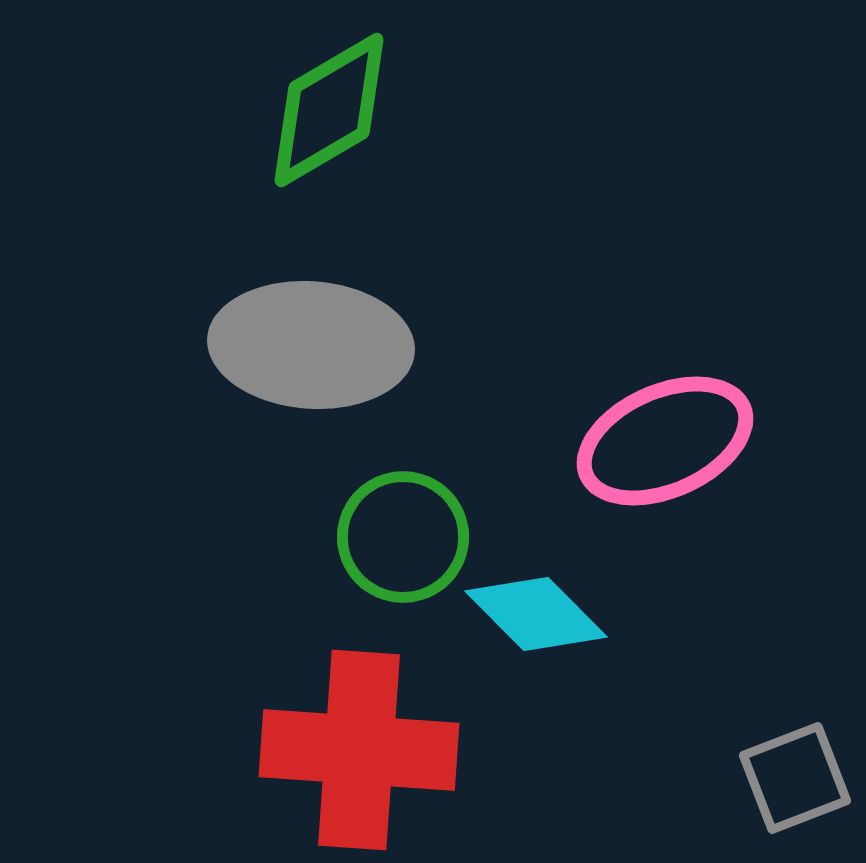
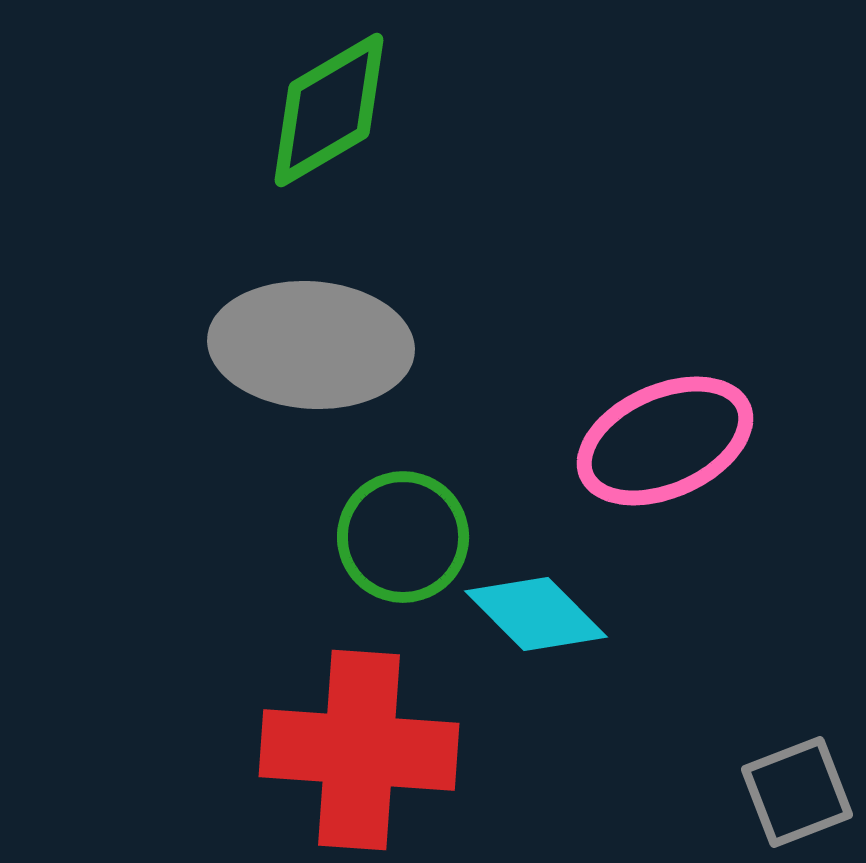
gray square: moved 2 px right, 14 px down
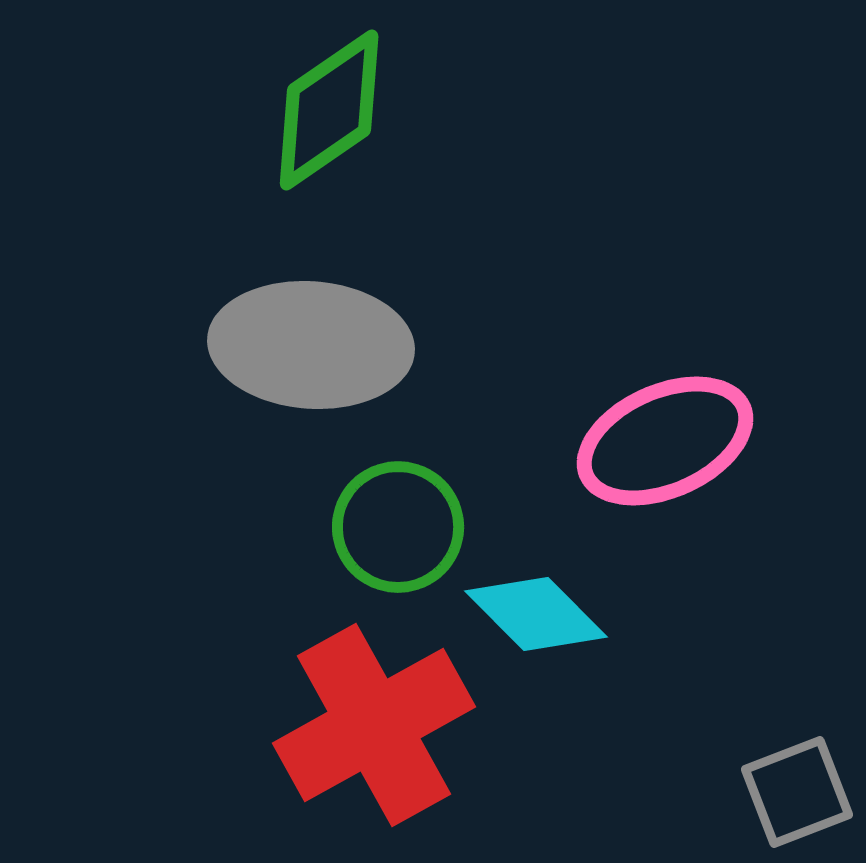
green diamond: rotated 4 degrees counterclockwise
green circle: moved 5 px left, 10 px up
red cross: moved 15 px right, 25 px up; rotated 33 degrees counterclockwise
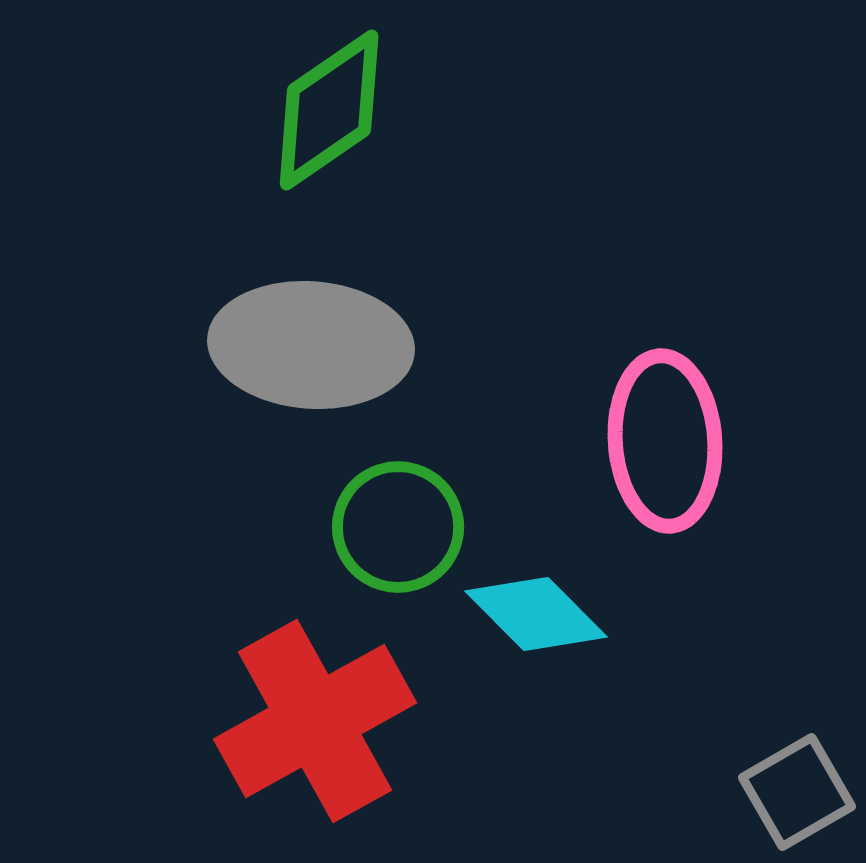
pink ellipse: rotated 70 degrees counterclockwise
red cross: moved 59 px left, 4 px up
gray square: rotated 9 degrees counterclockwise
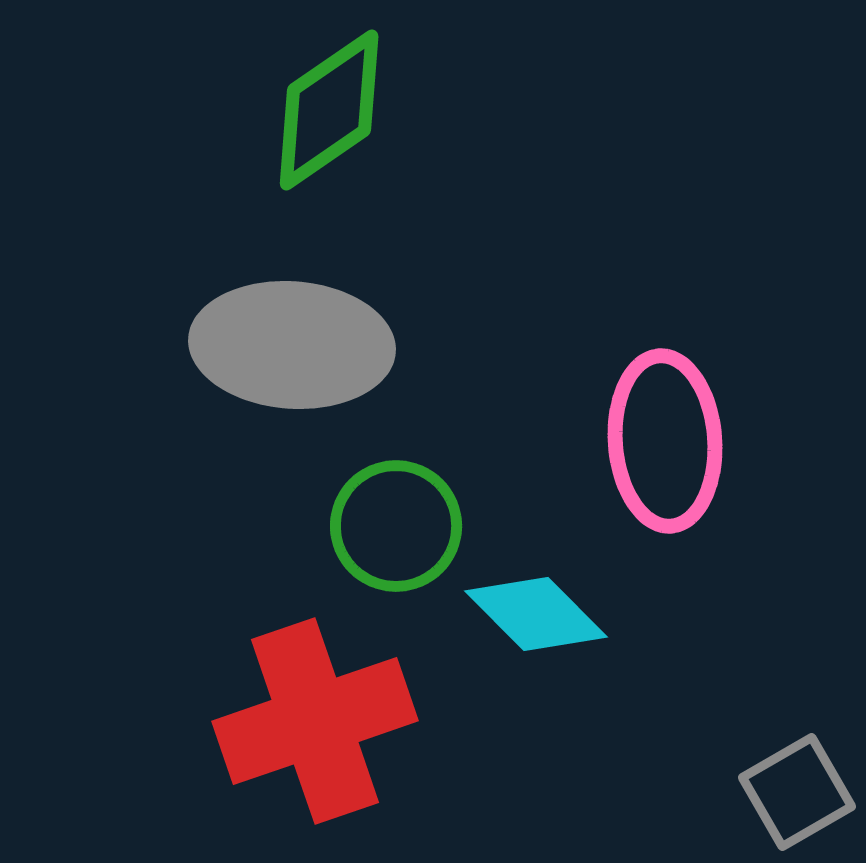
gray ellipse: moved 19 px left
green circle: moved 2 px left, 1 px up
red cross: rotated 10 degrees clockwise
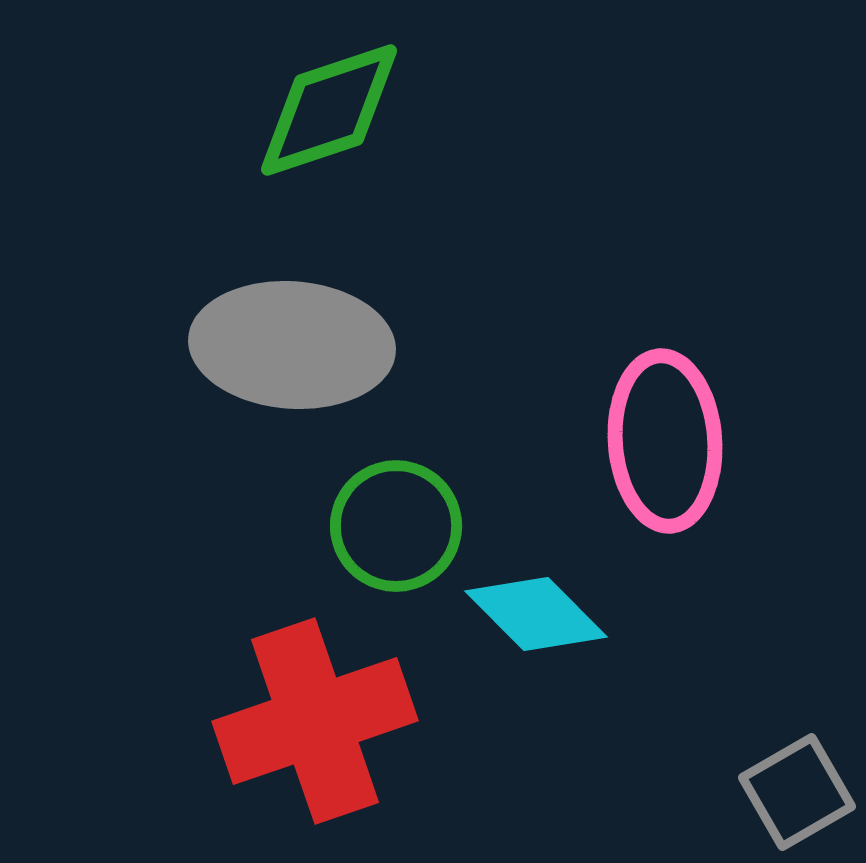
green diamond: rotated 16 degrees clockwise
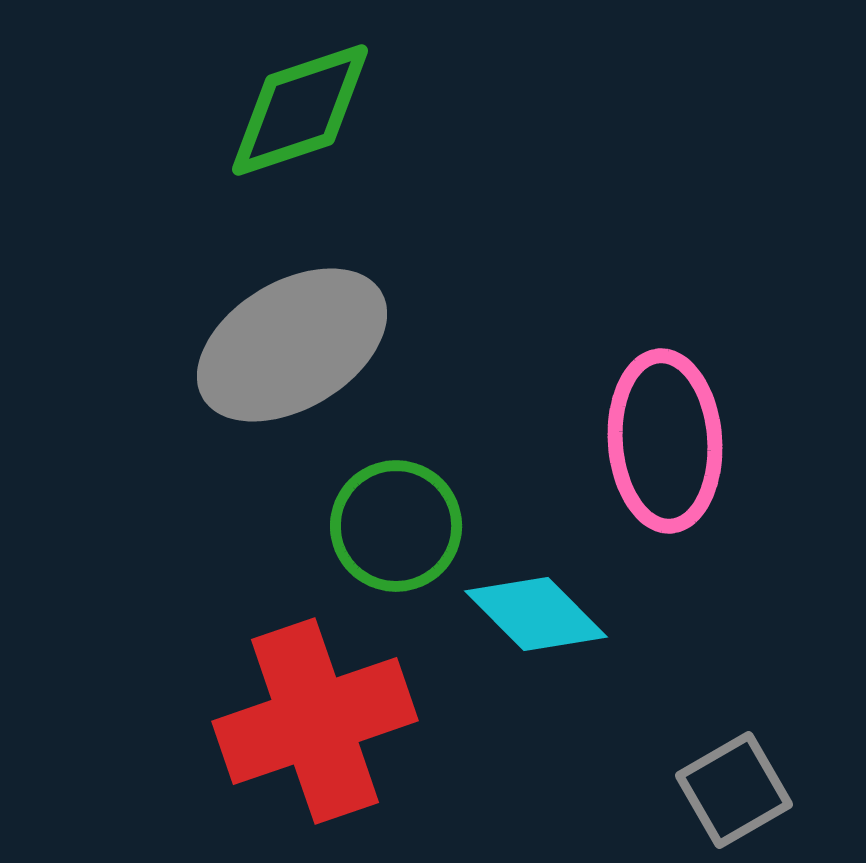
green diamond: moved 29 px left
gray ellipse: rotated 35 degrees counterclockwise
gray square: moved 63 px left, 2 px up
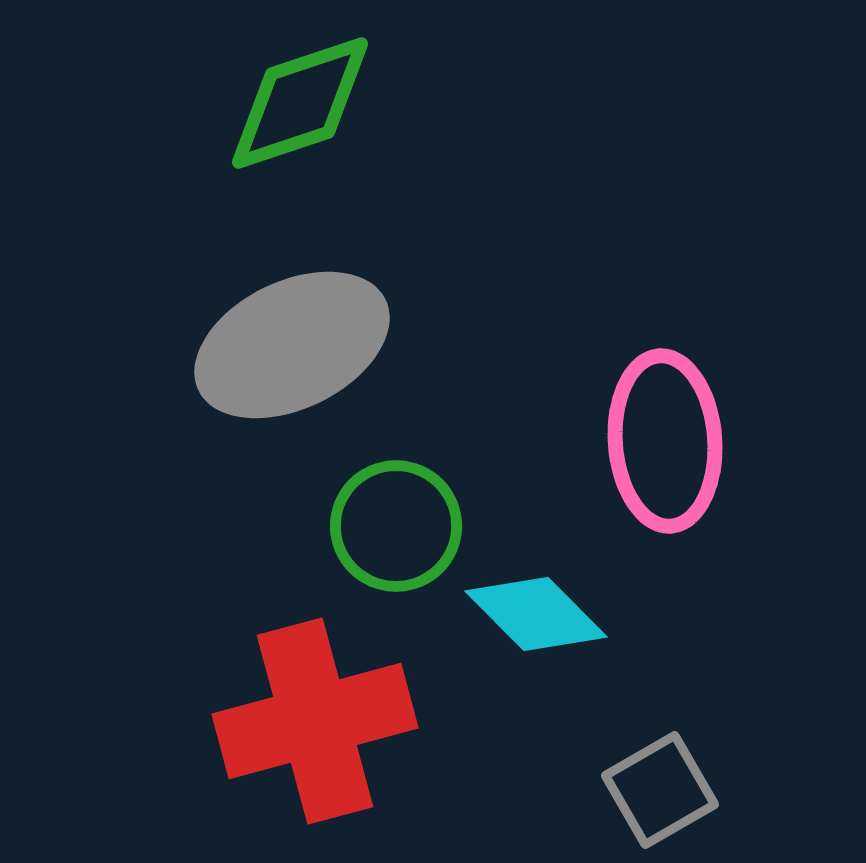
green diamond: moved 7 px up
gray ellipse: rotated 5 degrees clockwise
red cross: rotated 4 degrees clockwise
gray square: moved 74 px left
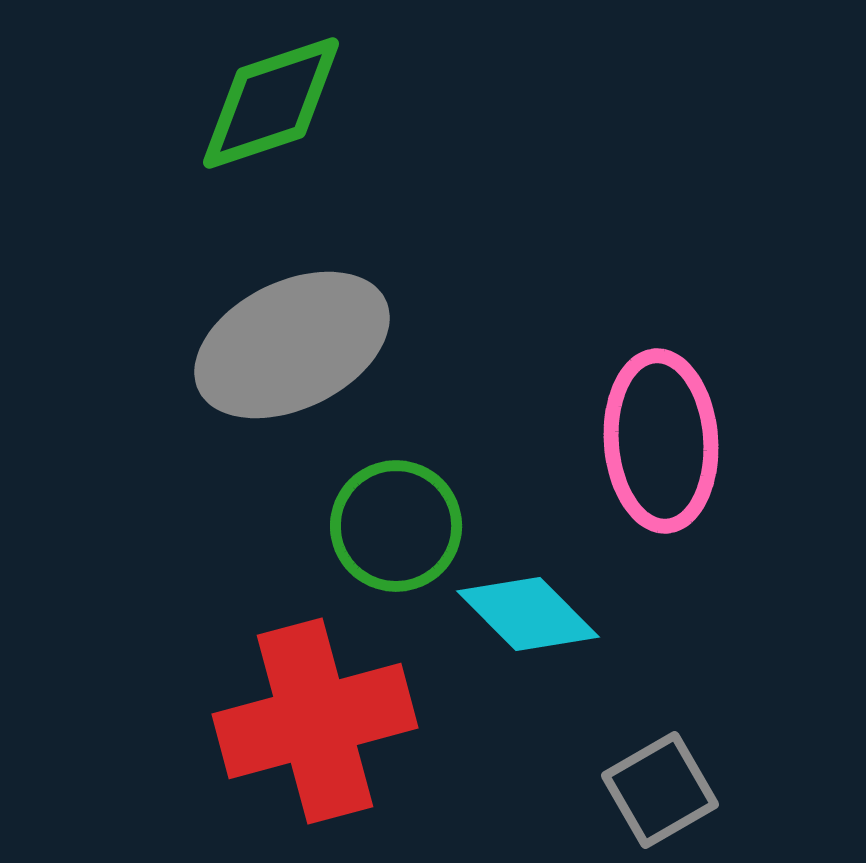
green diamond: moved 29 px left
pink ellipse: moved 4 px left
cyan diamond: moved 8 px left
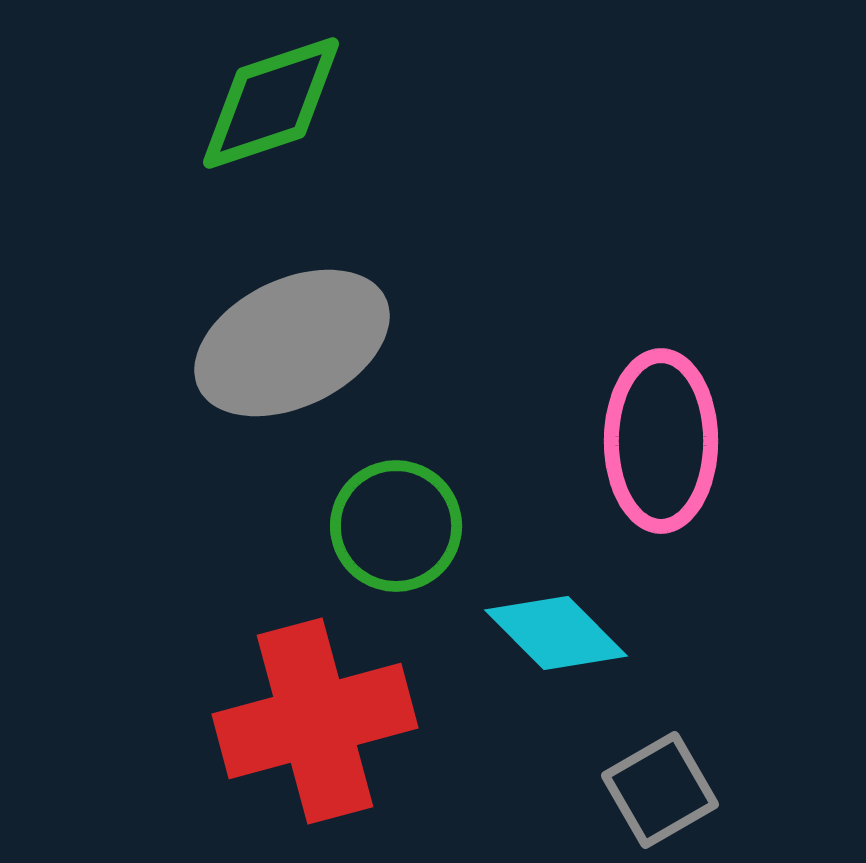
gray ellipse: moved 2 px up
pink ellipse: rotated 4 degrees clockwise
cyan diamond: moved 28 px right, 19 px down
